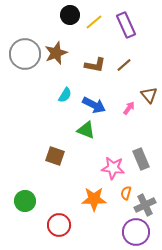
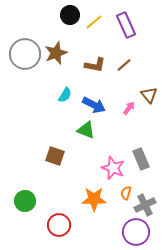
pink star: rotated 15 degrees clockwise
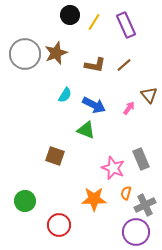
yellow line: rotated 18 degrees counterclockwise
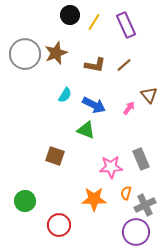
pink star: moved 2 px left, 1 px up; rotated 25 degrees counterclockwise
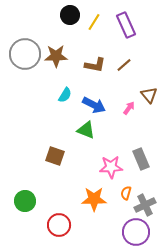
brown star: moved 3 px down; rotated 20 degrees clockwise
